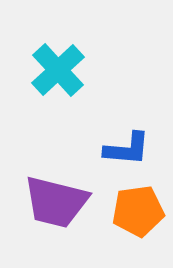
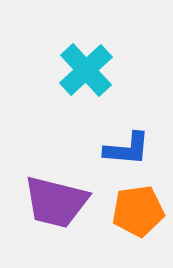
cyan cross: moved 28 px right
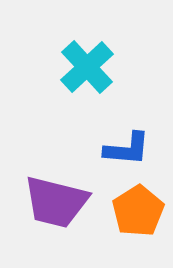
cyan cross: moved 1 px right, 3 px up
orange pentagon: rotated 24 degrees counterclockwise
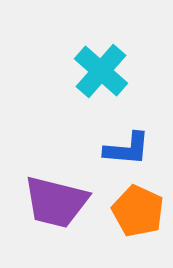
cyan cross: moved 14 px right, 4 px down; rotated 6 degrees counterclockwise
orange pentagon: rotated 15 degrees counterclockwise
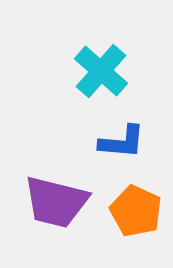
blue L-shape: moved 5 px left, 7 px up
orange pentagon: moved 2 px left
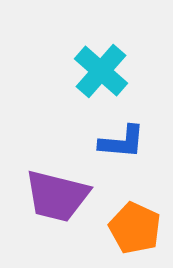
purple trapezoid: moved 1 px right, 6 px up
orange pentagon: moved 1 px left, 17 px down
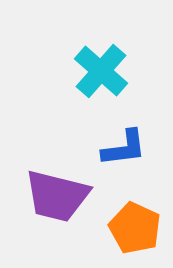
blue L-shape: moved 2 px right, 6 px down; rotated 12 degrees counterclockwise
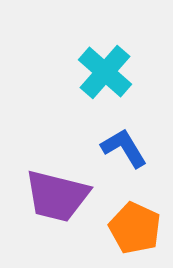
cyan cross: moved 4 px right, 1 px down
blue L-shape: rotated 114 degrees counterclockwise
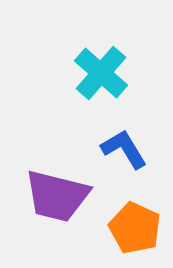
cyan cross: moved 4 px left, 1 px down
blue L-shape: moved 1 px down
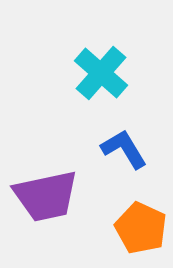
purple trapezoid: moved 11 px left; rotated 26 degrees counterclockwise
orange pentagon: moved 6 px right
